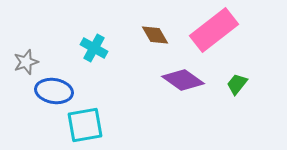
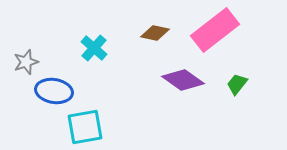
pink rectangle: moved 1 px right
brown diamond: moved 2 px up; rotated 48 degrees counterclockwise
cyan cross: rotated 12 degrees clockwise
cyan square: moved 2 px down
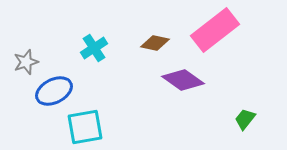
brown diamond: moved 10 px down
cyan cross: rotated 16 degrees clockwise
green trapezoid: moved 8 px right, 35 px down
blue ellipse: rotated 36 degrees counterclockwise
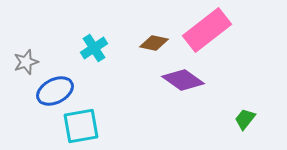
pink rectangle: moved 8 px left
brown diamond: moved 1 px left
blue ellipse: moved 1 px right
cyan square: moved 4 px left, 1 px up
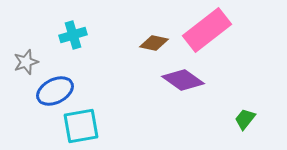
cyan cross: moved 21 px left, 13 px up; rotated 16 degrees clockwise
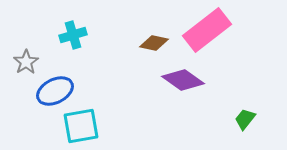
gray star: rotated 15 degrees counterclockwise
